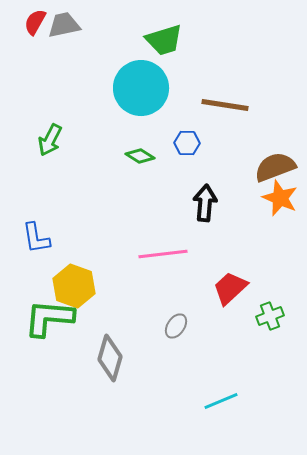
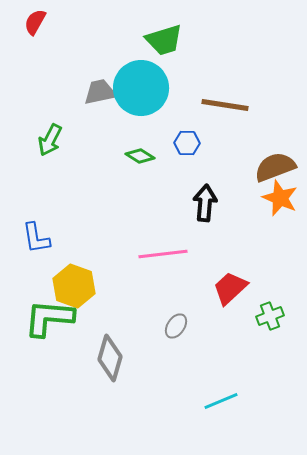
gray trapezoid: moved 36 px right, 67 px down
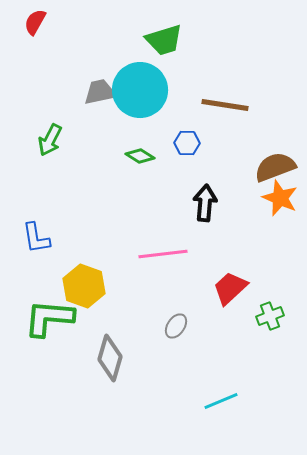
cyan circle: moved 1 px left, 2 px down
yellow hexagon: moved 10 px right
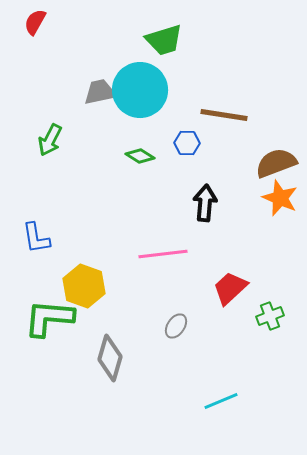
brown line: moved 1 px left, 10 px down
brown semicircle: moved 1 px right, 4 px up
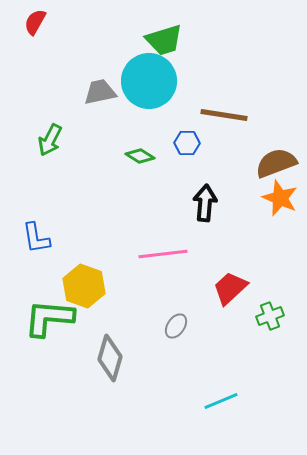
cyan circle: moved 9 px right, 9 px up
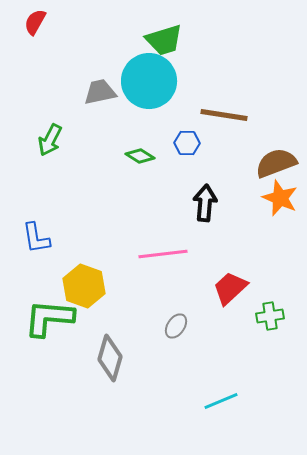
green cross: rotated 12 degrees clockwise
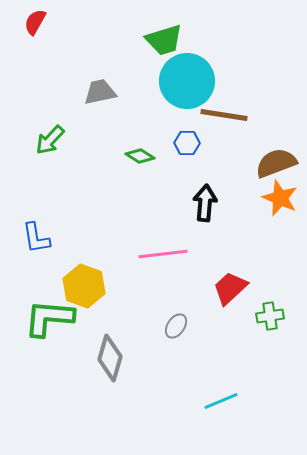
cyan circle: moved 38 px right
green arrow: rotated 16 degrees clockwise
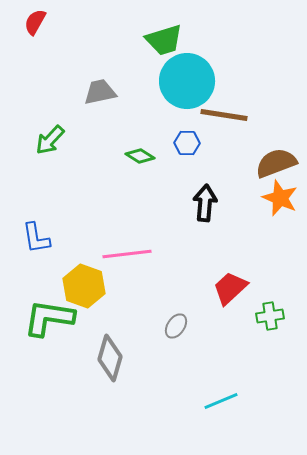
pink line: moved 36 px left
green L-shape: rotated 4 degrees clockwise
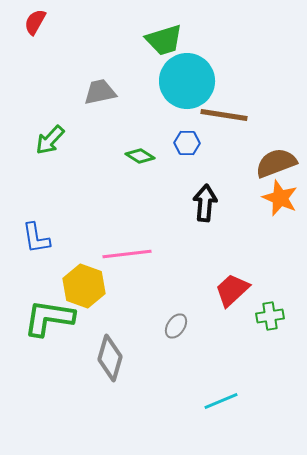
red trapezoid: moved 2 px right, 2 px down
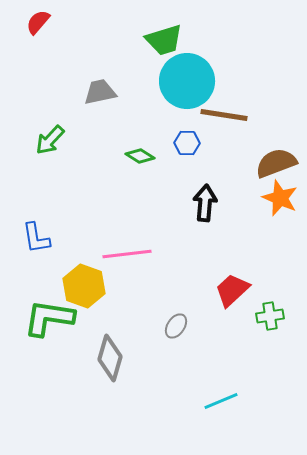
red semicircle: moved 3 px right; rotated 12 degrees clockwise
